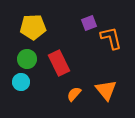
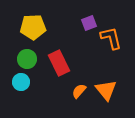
orange semicircle: moved 5 px right, 3 px up
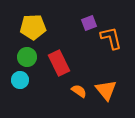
green circle: moved 2 px up
cyan circle: moved 1 px left, 2 px up
orange semicircle: rotated 84 degrees clockwise
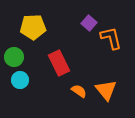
purple square: rotated 28 degrees counterclockwise
green circle: moved 13 px left
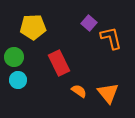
cyan circle: moved 2 px left
orange triangle: moved 2 px right, 3 px down
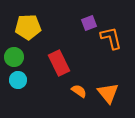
purple square: rotated 28 degrees clockwise
yellow pentagon: moved 5 px left
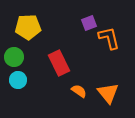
orange L-shape: moved 2 px left
